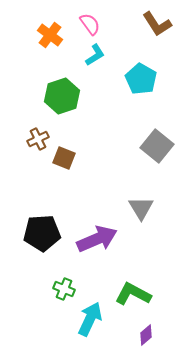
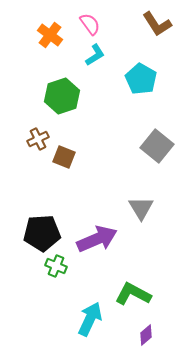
brown square: moved 1 px up
green cross: moved 8 px left, 23 px up
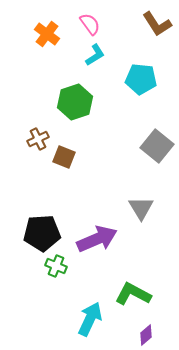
orange cross: moved 3 px left, 1 px up
cyan pentagon: rotated 24 degrees counterclockwise
green hexagon: moved 13 px right, 6 px down
